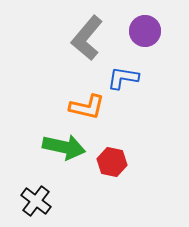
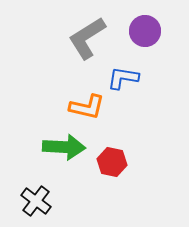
gray L-shape: rotated 18 degrees clockwise
green arrow: rotated 9 degrees counterclockwise
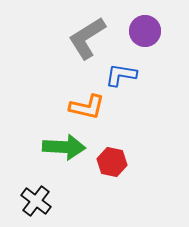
blue L-shape: moved 2 px left, 3 px up
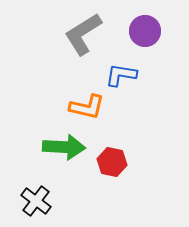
gray L-shape: moved 4 px left, 4 px up
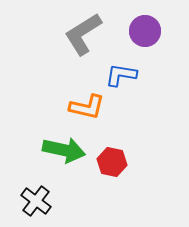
green arrow: moved 3 px down; rotated 9 degrees clockwise
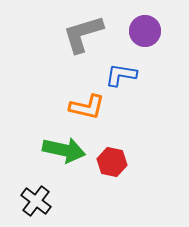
gray L-shape: rotated 15 degrees clockwise
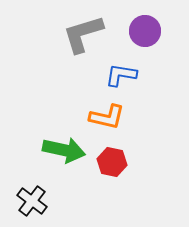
orange L-shape: moved 20 px right, 10 px down
black cross: moved 4 px left
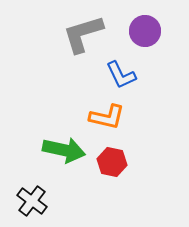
blue L-shape: rotated 124 degrees counterclockwise
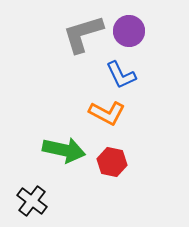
purple circle: moved 16 px left
orange L-shape: moved 4 px up; rotated 15 degrees clockwise
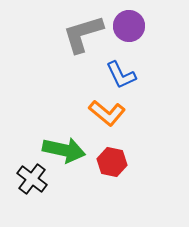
purple circle: moved 5 px up
orange L-shape: rotated 12 degrees clockwise
black cross: moved 22 px up
